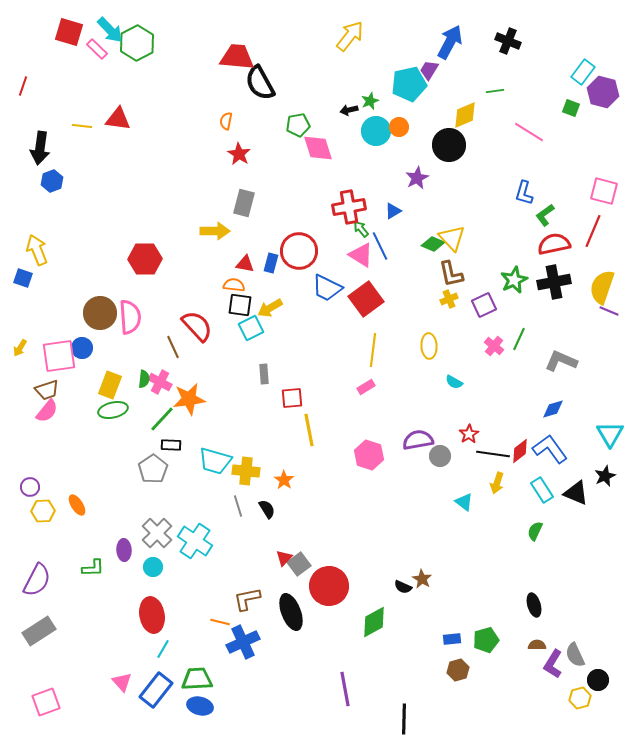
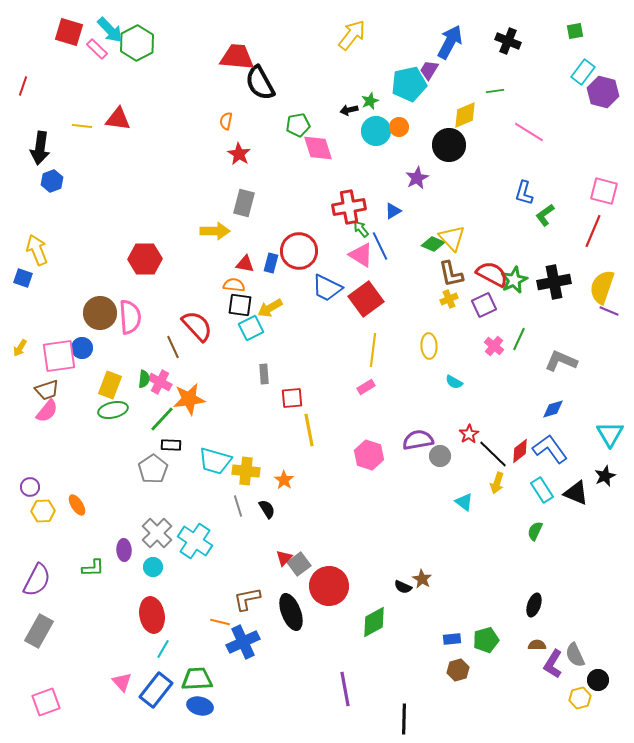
yellow arrow at (350, 36): moved 2 px right, 1 px up
green square at (571, 108): moved 4 px right, 77 px up; rotated 30 degrees counterclockwise
red semicircle at (554, 244): moved 62 px left, 30 px down; rotated 40 degrees clockwise
black line at (493, 454): rotated 36 degrees clockwise
black ellipse at (534, 605): rotated 35 degrees clockwise
gray rectangle at (39, 631): rotated 28 degrees counterclockwise
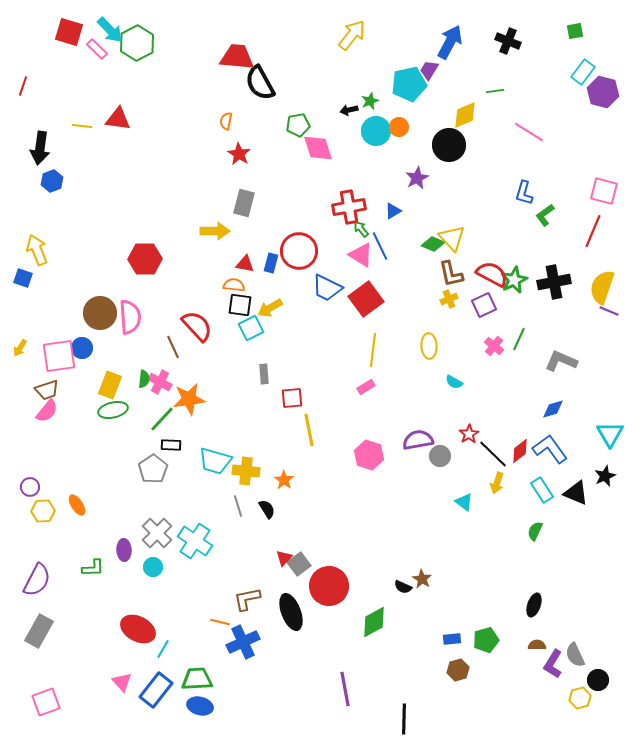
red ellipse at (152, 615): moved 14 px left, 14 px down; rotated 52 degrees counterclockwise
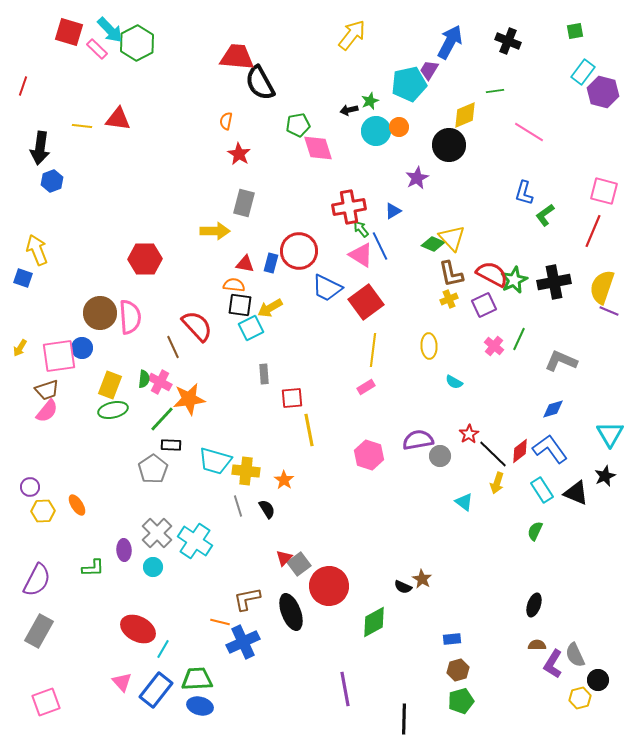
red square at (366, 299): moved 3 px down
green pentagon at (486, 640): moved 25 px left, 61 px down
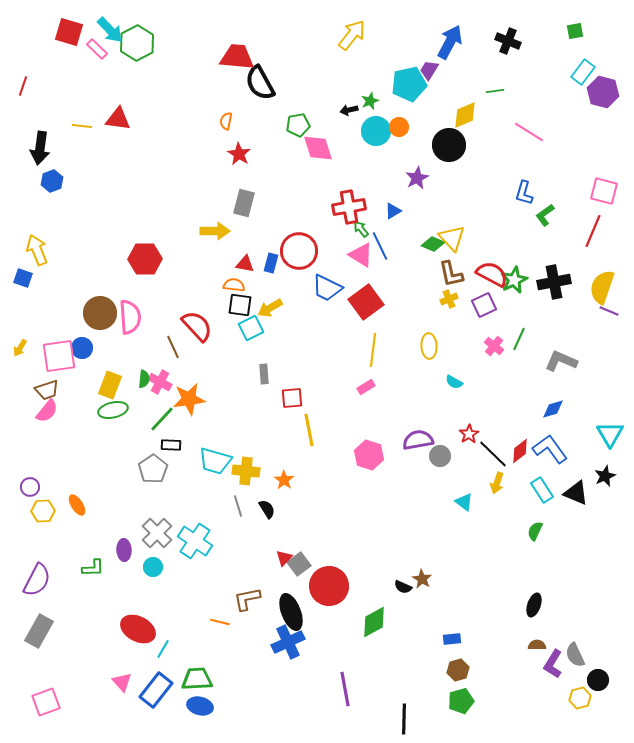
blue cross at (243, 642): moved 45 px right
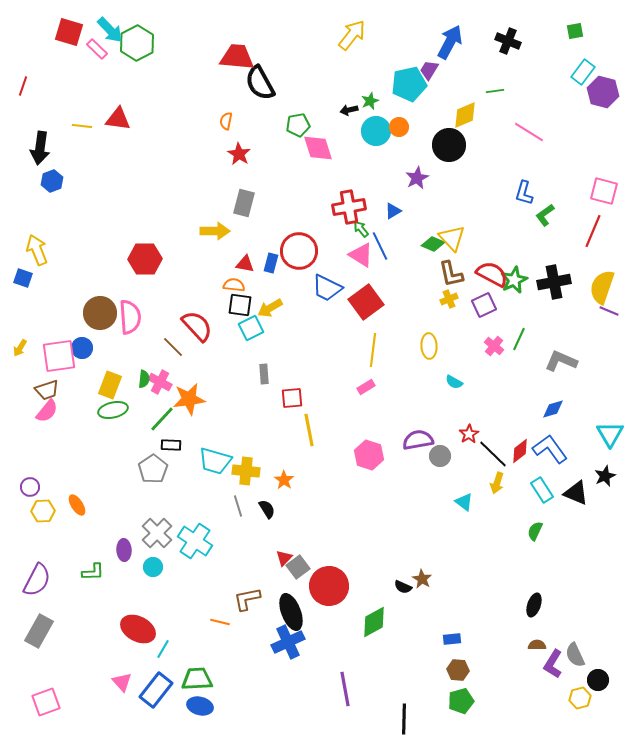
brown line at (173, 347): rotated 20 degrees counterclockwise
gray square at (299, 564): moved 1 px left, 3 px down
green L-shape at (93, 568): moved 4 px down
brown hexagon at (458, 670): rotated 20 degrees clockwise
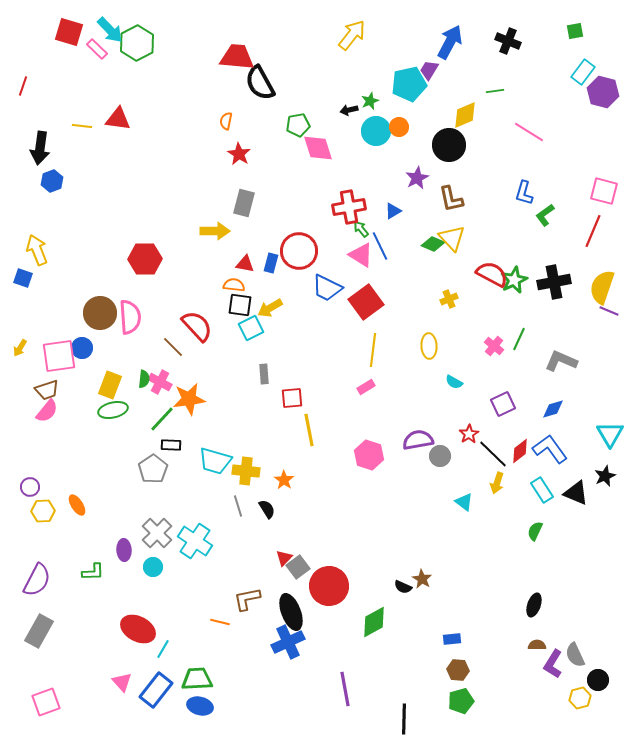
brown L-shape at (451, 274): moved 75 px up
purple square at (484, 305): moved 19 px right, 99 px down
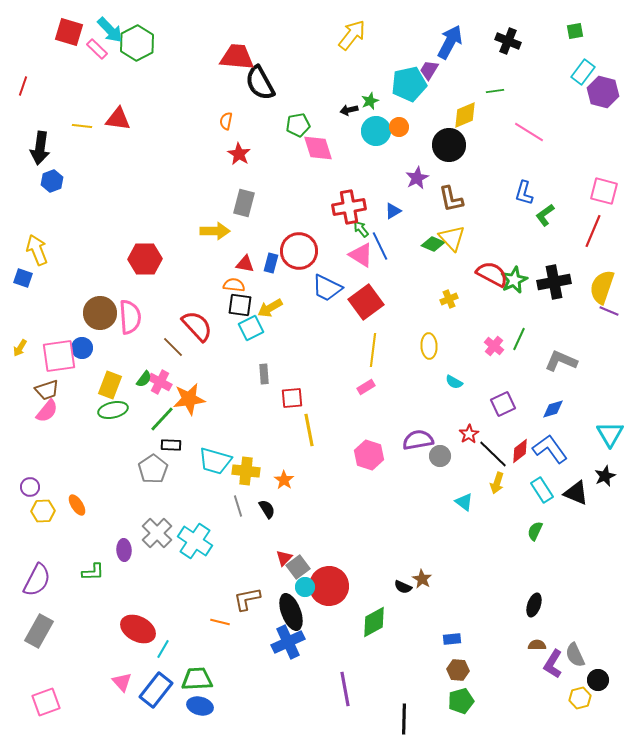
green semicircle at (144, 379): rotated 30 degrees clockwise
cyan circle at (153, 567): moved 152 px right, 20 px down
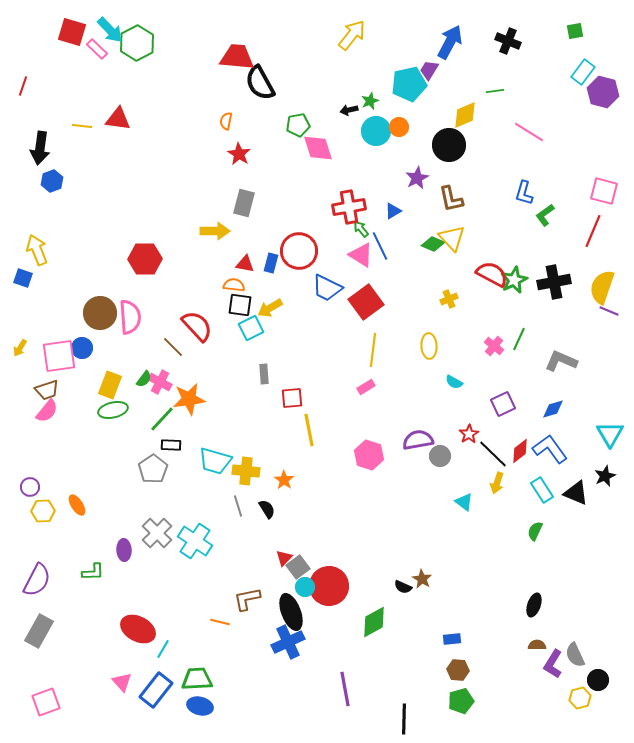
red square at (69, 32): moved 3 px right
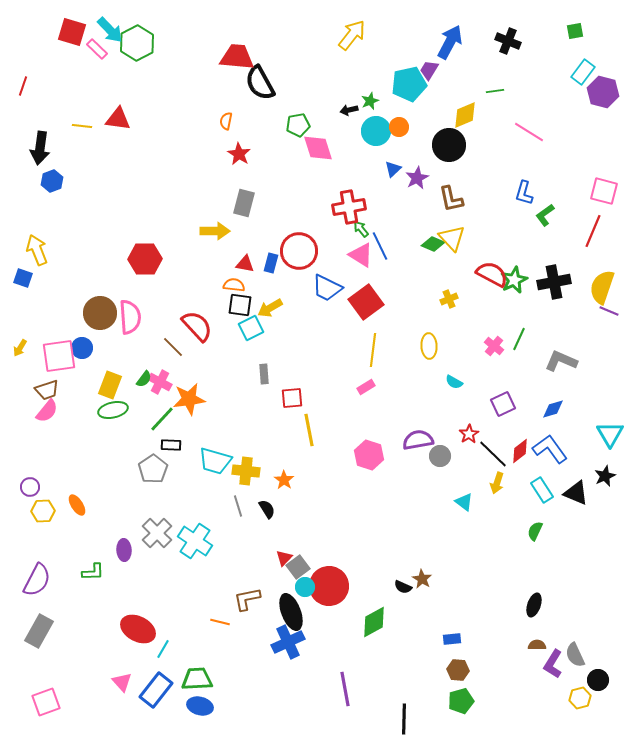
blue triangle at (393, 211): moved 42 px up; rotated 12 degrees counterclockwise
